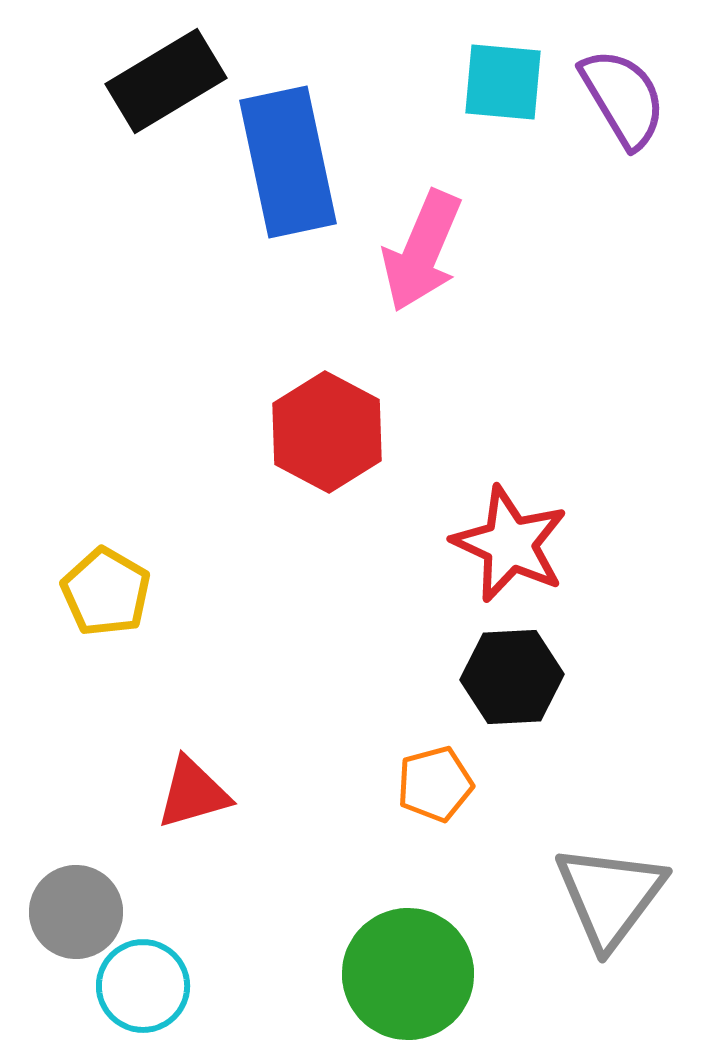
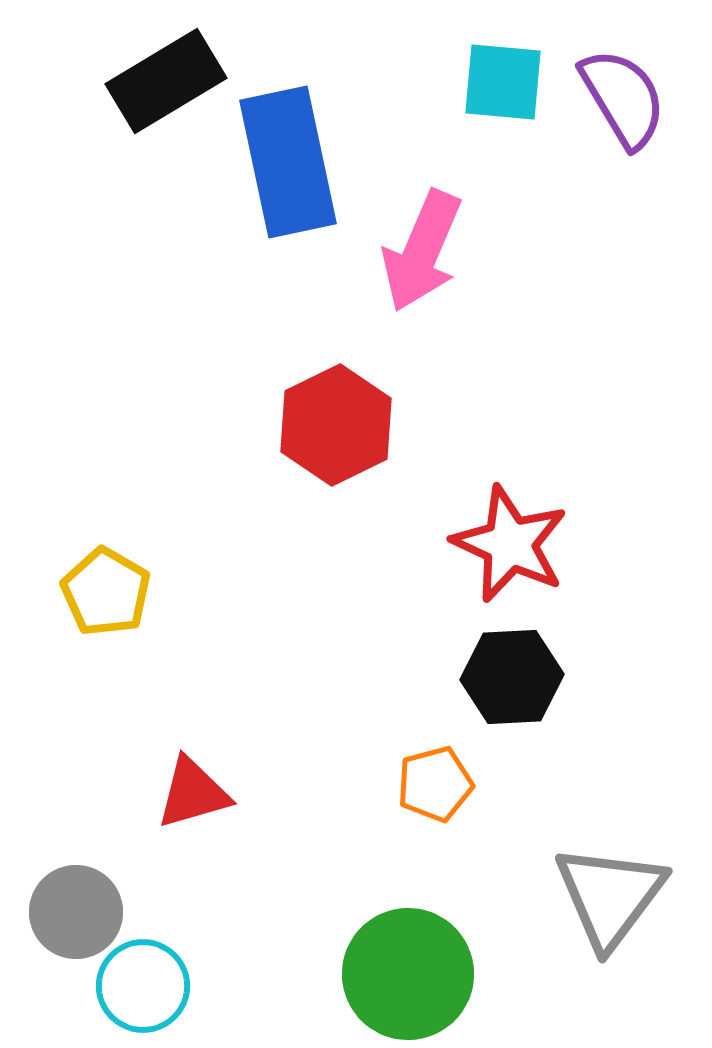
red hexagon: moved 9 px right, 7 px up; rotated 6 degrees clockwise
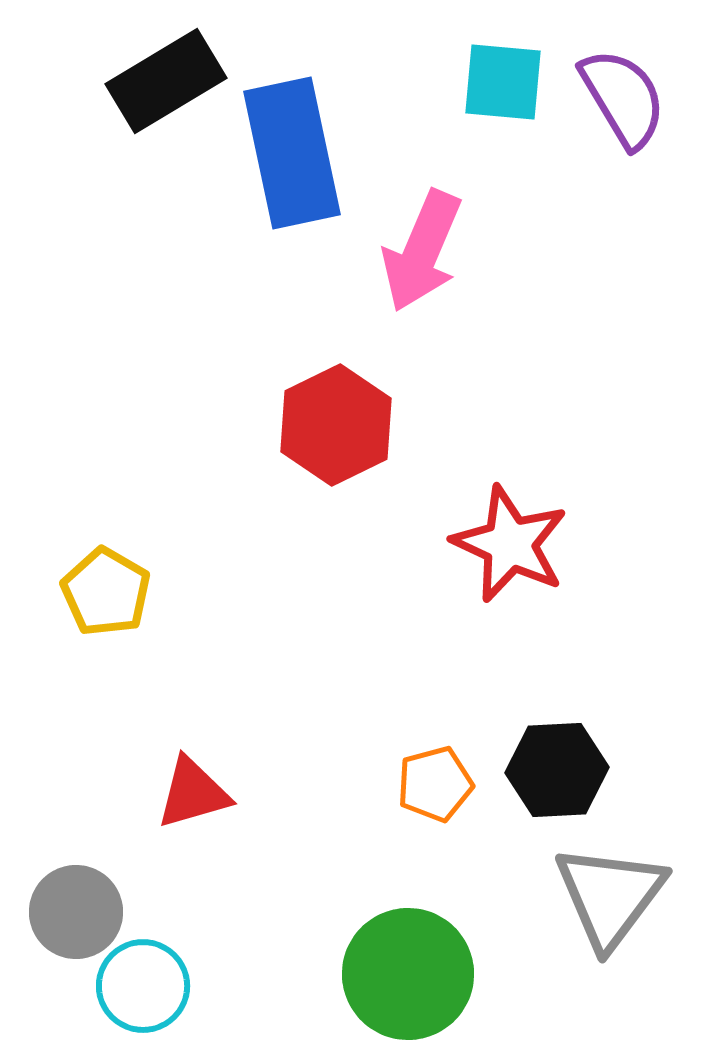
blue rectangle: moved 4 px right, 9 px up
black hexagon: moved 45 px right, 93 px down
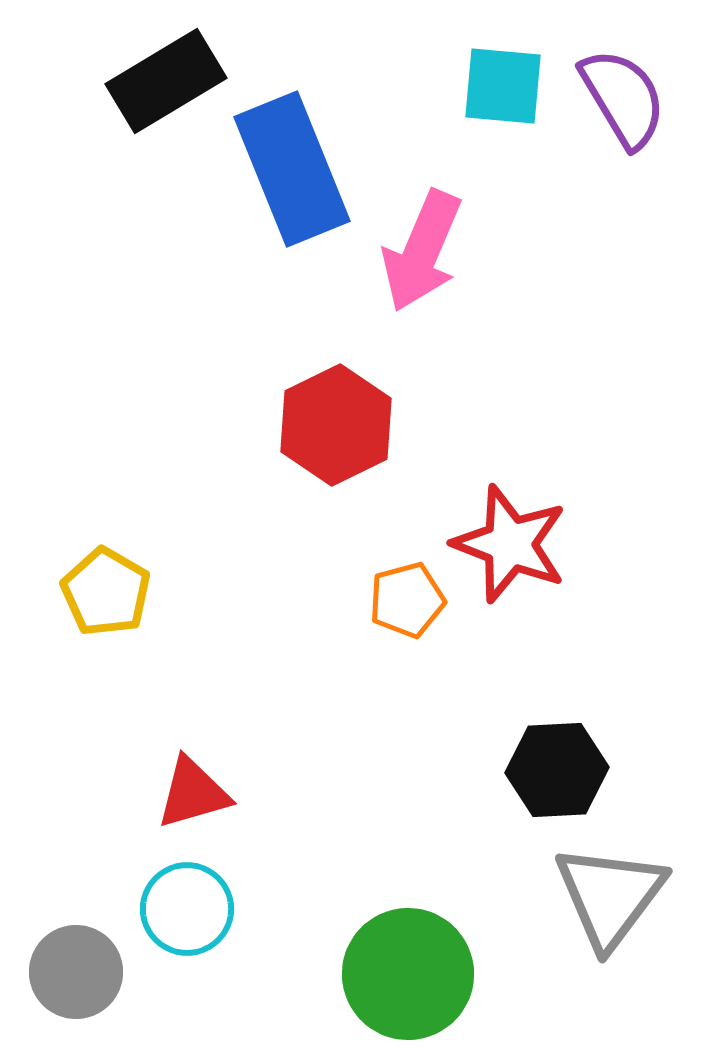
cyan square: moved 4 px down
blue rectangle: moved 16 px down; rotated 10 degrees counterclockwise
red star: rotated 4 degrees counterclockwise
orange pentagon: moved 28 px left, 184 px up
gray circle: moved 60 px down
cyan circle: moved 44 px right, 77 px up
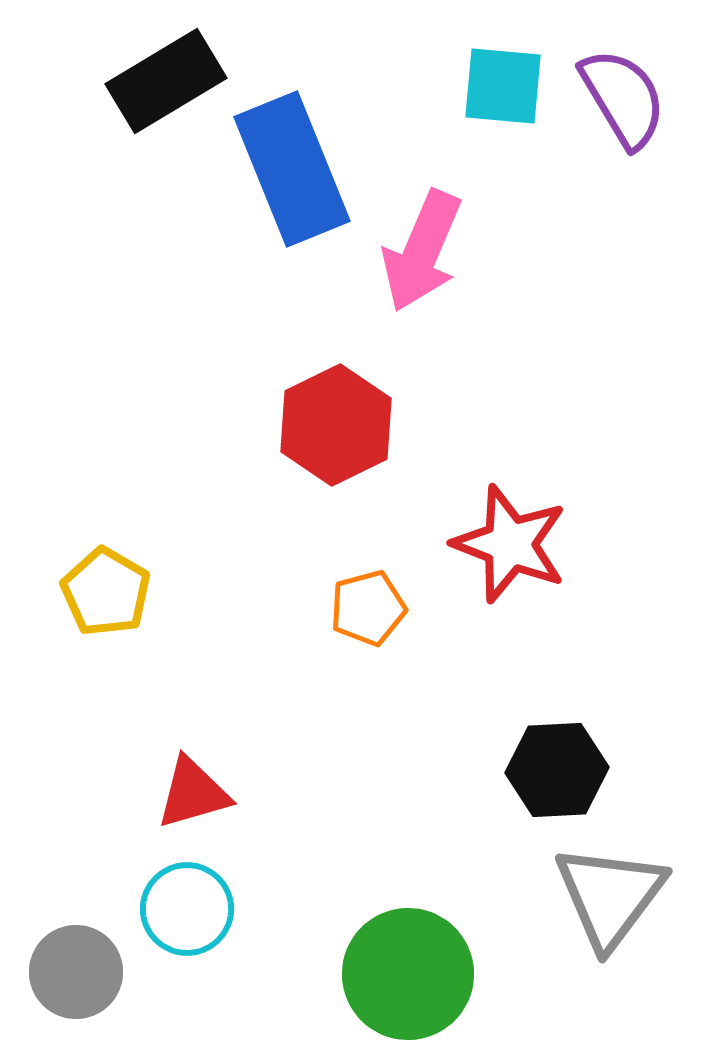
orange pentagon: moved 39 px left, 8 px down
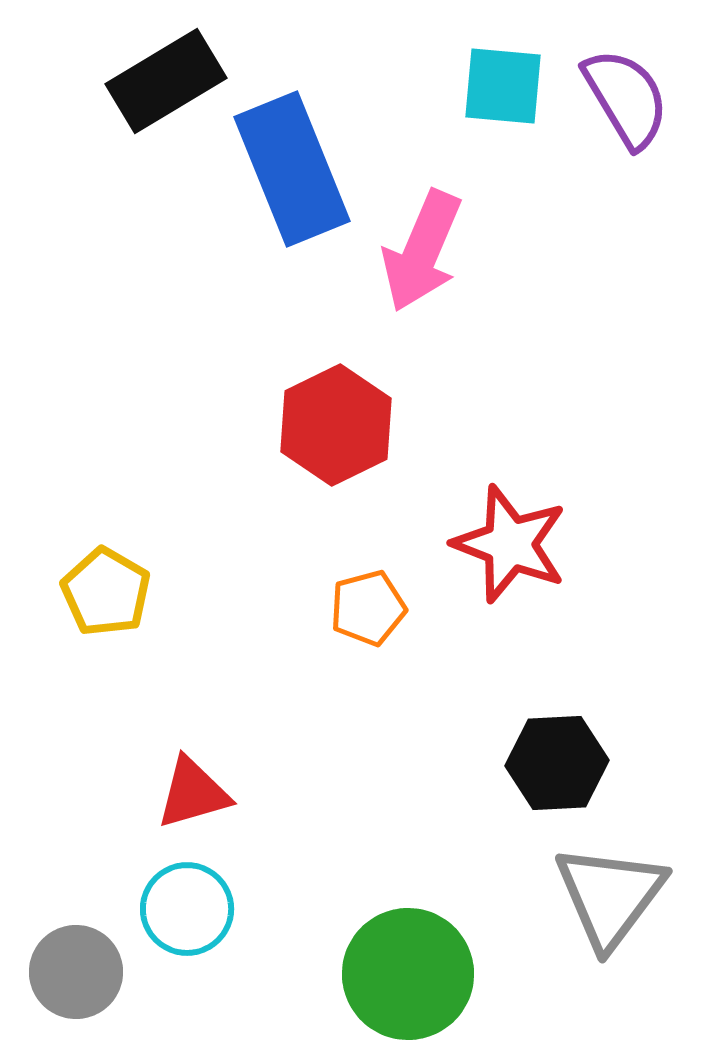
purple semicircle: moved 3 px right
black hexagon: moved 7 px up
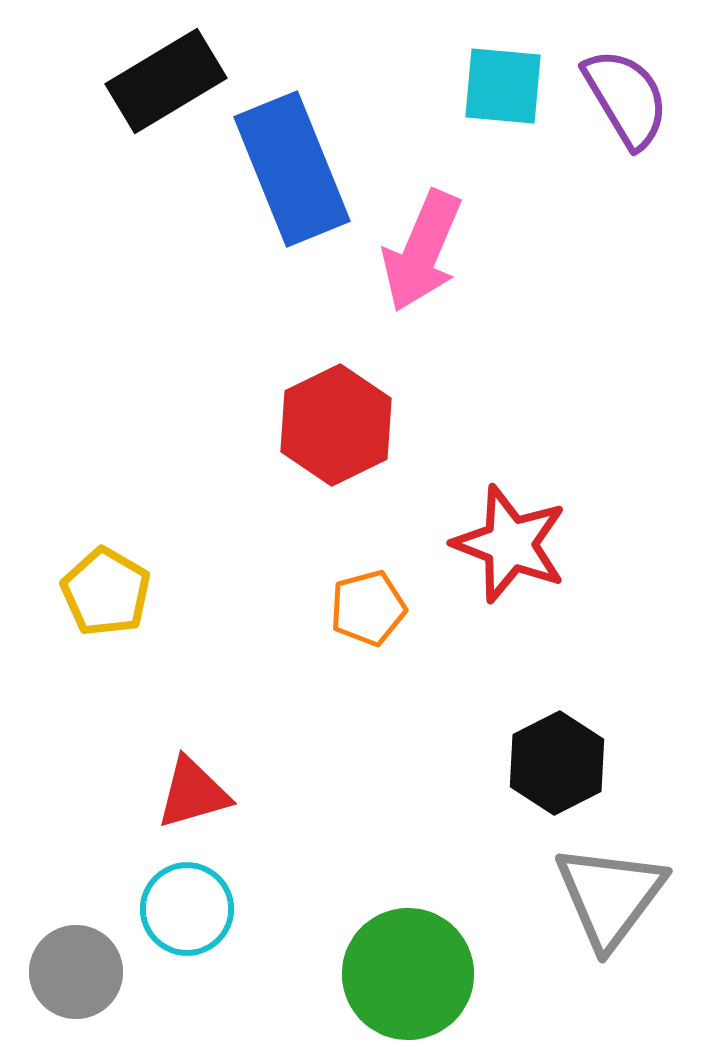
black hexagon: rotated 24 degrees counterclockwise
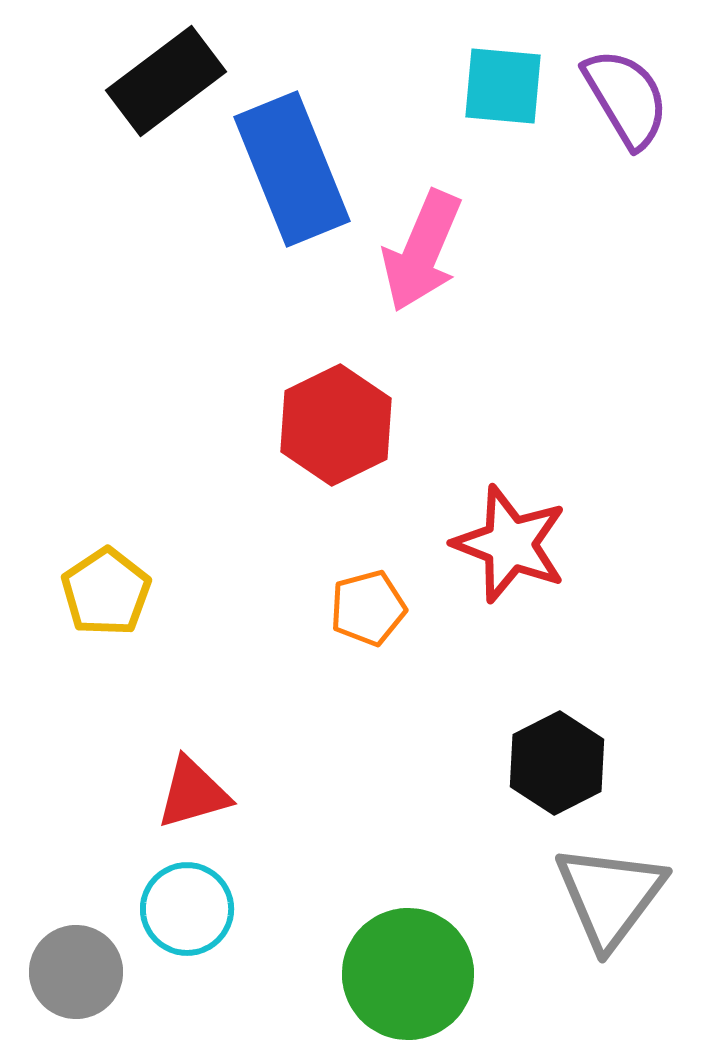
black rectangle: rotated 6 degrees counterclockwise
yellow pentagon: rotated 8 degrees clockwise
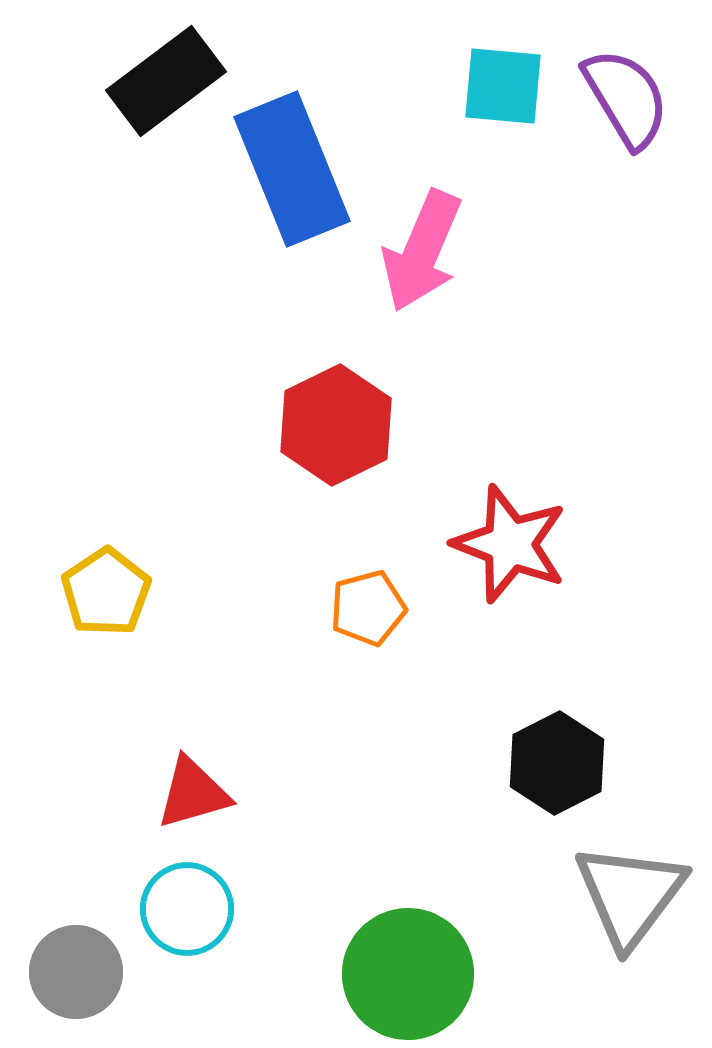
gray triangle: moved 20 px right, 1 px up
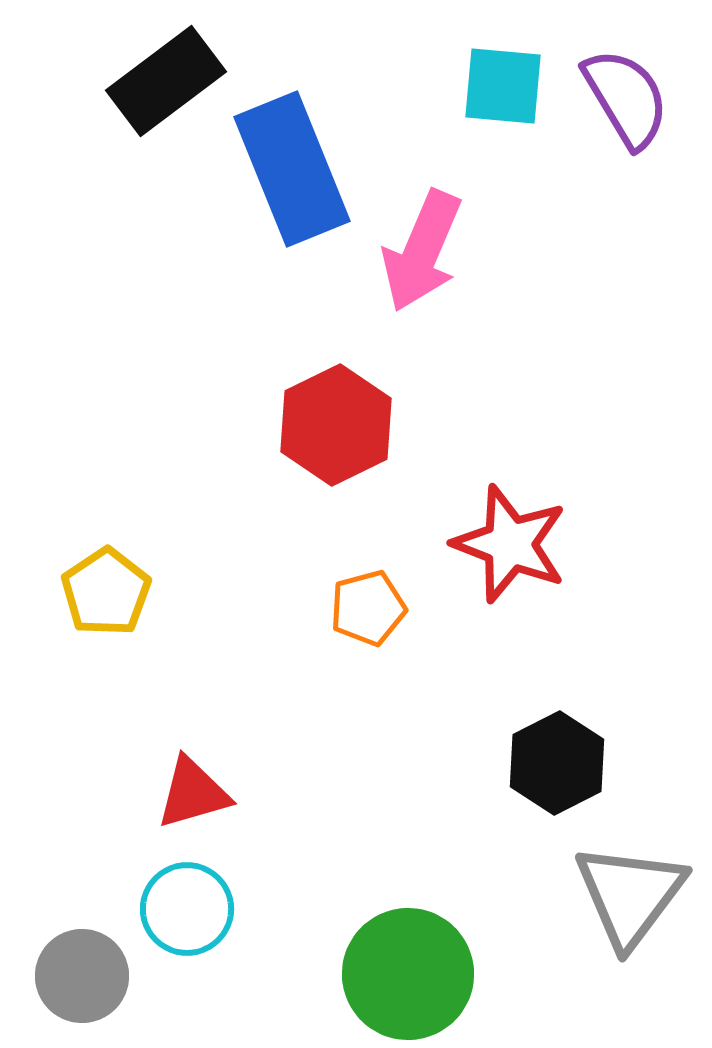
gray circle: moved 6 px right, 4 px down
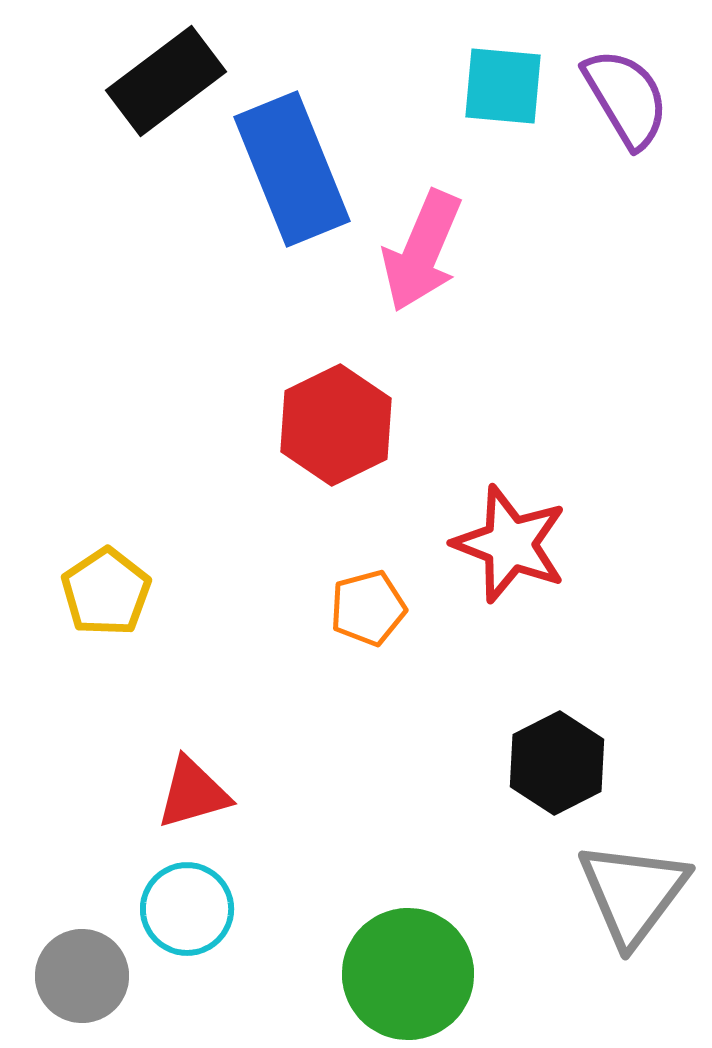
gray triangle: moved 3 px right, 2 px up
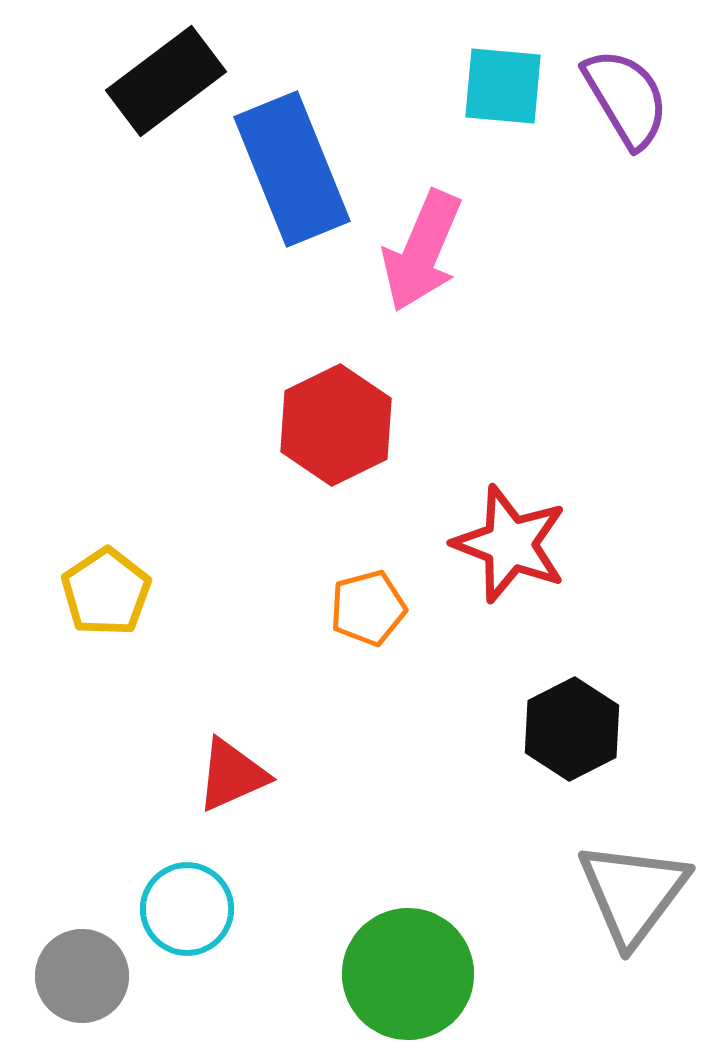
black hexagon: moved 15 px right, 34 px up
red triangle: moved 39 px right, 18 px up; rotated 8 degrees counterclockwise
